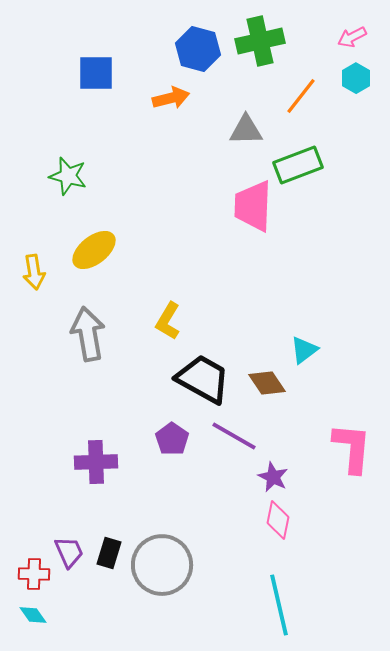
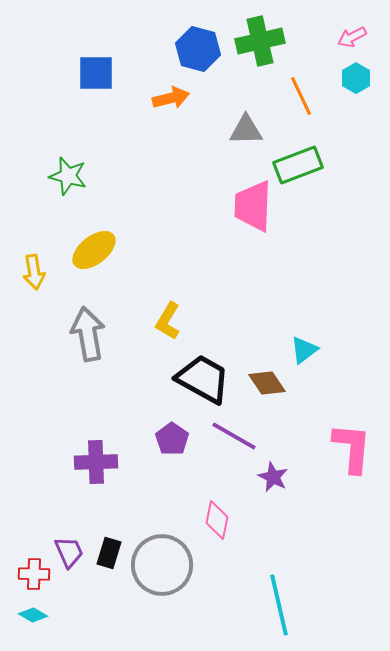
orange line: rotated 63 degrees counterclockwise
pink diamond: moved 61 px left
cyan diamond: rotated 24 degrees counterclockwise
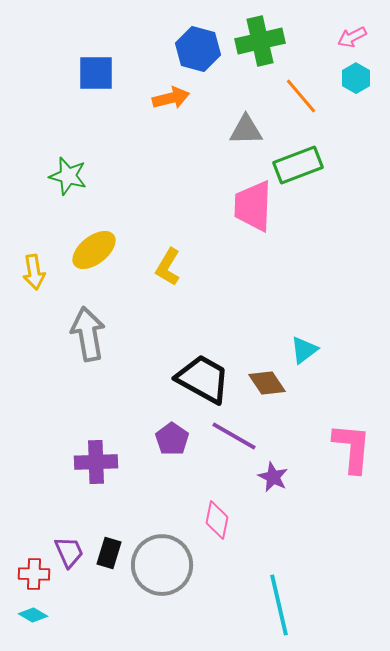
orange line: rotated 15 degrees counterclockwise
yellow L-shape: moved 54 px up
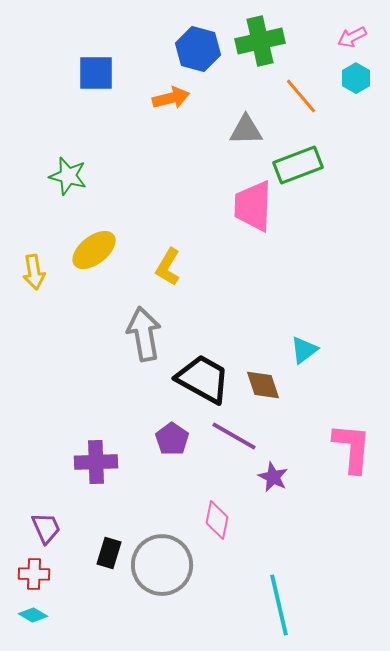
gray arrow: moved 56 px right
brown diamond: moved 4 px left, 2 px down; rotated 15 degrees clockwise
purple trapezoid: moved 23 px left, 24 px up
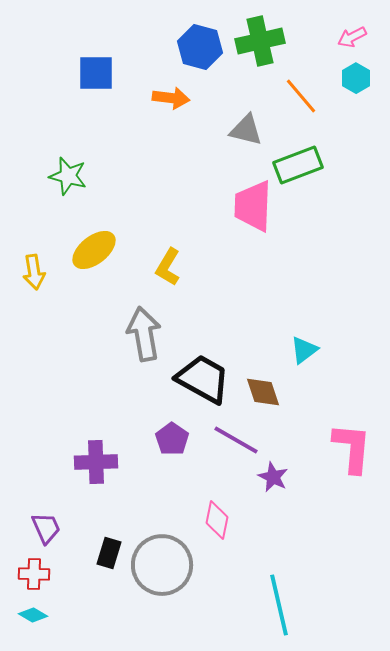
blue hexagon: moved 2 px right, 2 px up
orange arrow: rotated 21 degrees clockwise
gray triangle: rotated 15 degrees clockwise
brown diamond: moved 7 px down
purple line: moved 2 px right, 4 px down
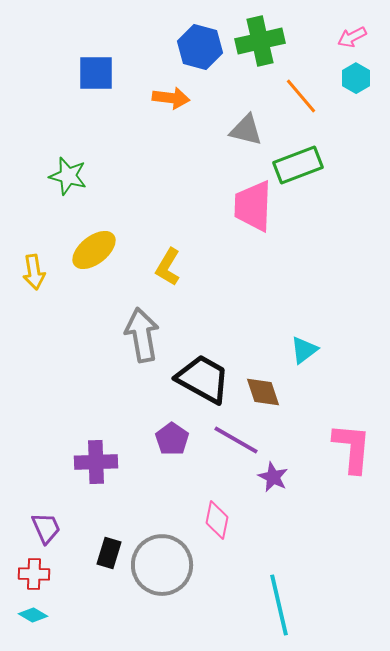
gray arrow: moved 2 px left, 1 px down
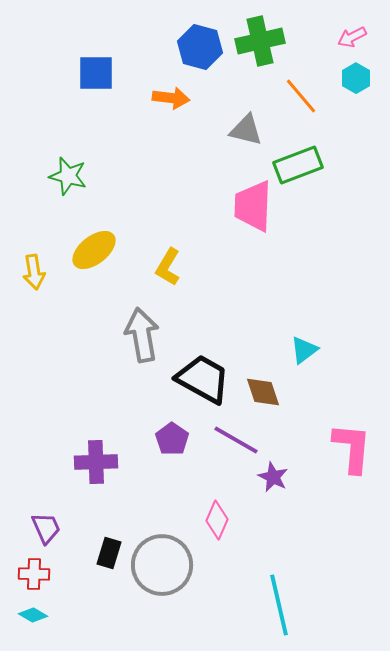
pink diamond: rotated 12 degrees clockwise
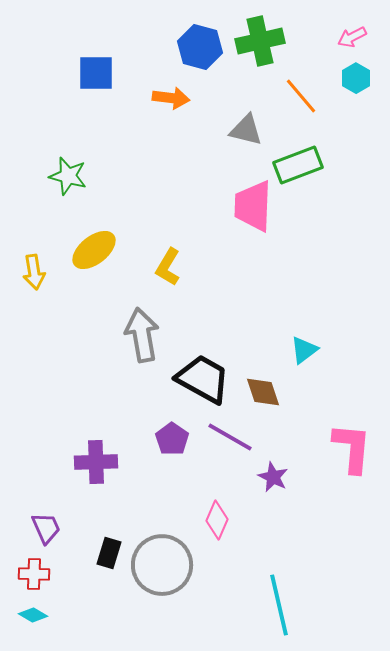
purple line: moved 6 px left, 3 px up
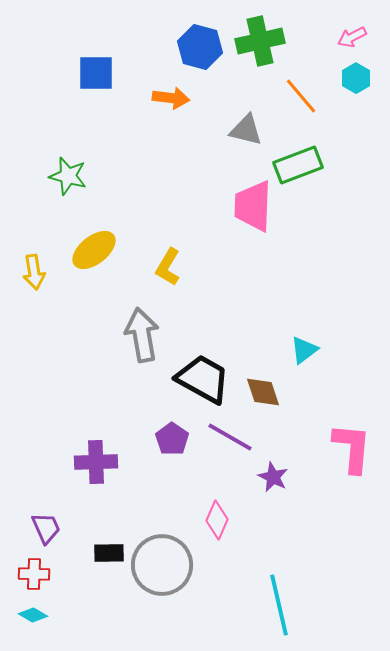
black rectangle: rotated 72 degrees clockwise
